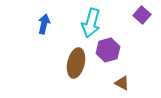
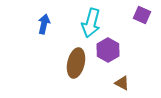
purple square: rotated 18 degrees counterclockwise
purple hexagon: rotated 15 degrees counterclockwise
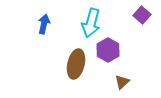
purple square: rotated 18 degrees clockwise
brown ellipse: moved 1 px down
brown triangle: moved 1 px up; rotated 49 degrees clockwise
